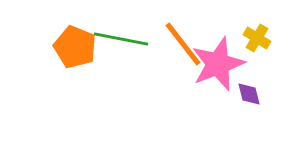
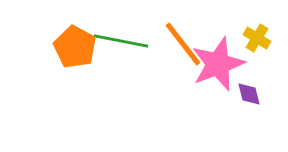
green line: moved 2 px down
orange pentagon: rotated 6 degrees clockwise
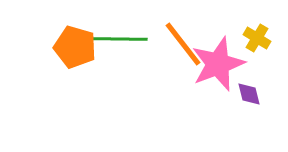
green line: moved 1 px left, 2 px up; rotated 10 degrees counterclockwise
orange pentagon: rotated 12 degrees counterclockwise
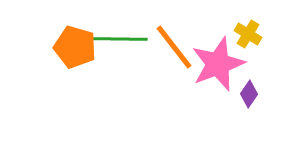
yellow cross: moved 9 px left, 4 px up
orange line: moved 9 px left, 3 px down
purple diamond: rotated 48 degrees clockwise
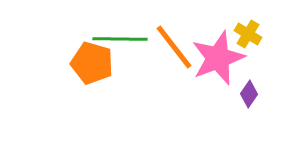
orange pentagon: moved 17 px right, 16 px down
pink star: moved 6 px up
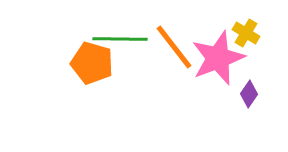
yellow cross: moved 2 px left, 1 px up
